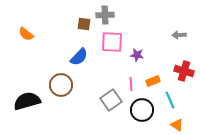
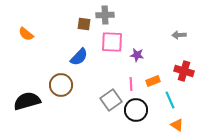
black circle: moved 6 px left
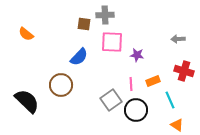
gray arrow: moved 1 px left, 4 px down
black semicircle: rotated 60 degrees clockwise
